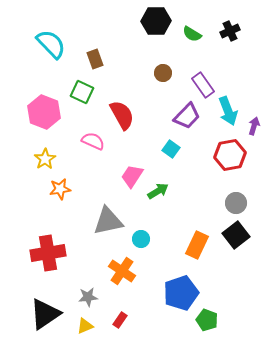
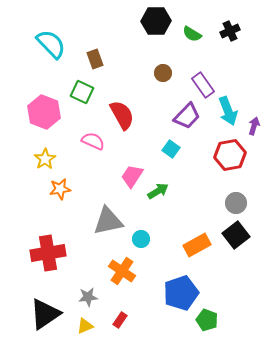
orange rectangle: rotated 36 degrees clockwise
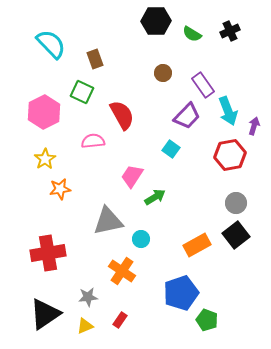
pink hexagon: rotated 12 degrees clockwise
pink semicircle: rotated 30 degrees counterclockwise
green arrow: moved 3 px left, 6 px down
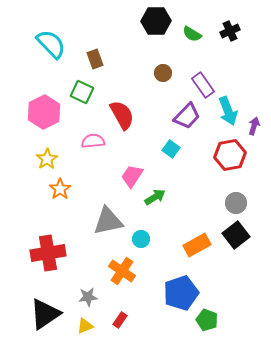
yellow star: moved 2 px right
orange star: rotated 25 degrees counterclockwise
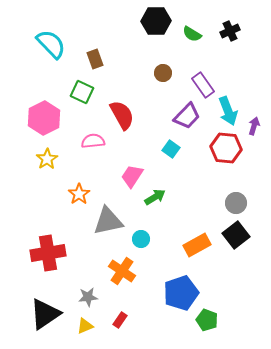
pink hexagon: moved 6 px down
red hexagon: moved 4 px left, 7 px up; rotated 16 degrees clockwise
orange star: moved 19 px right, 5 px down
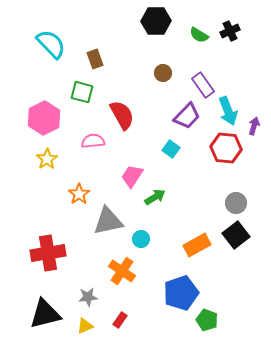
green semicircle: moved 7 px right, 1 px down
green square: rotated 10 degrees counterclockwise
black triangle: rotated 20 degrees clockwise
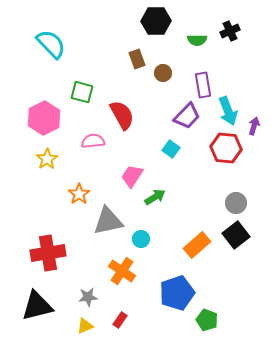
green semicircle: moved 2 px left, 5 px down; rotated 30 degrees counterclockwise
brown rectangle: moved 42 px right
purple rectangle: rotated 25 degrees clockwise
orange rectangle: rotated 12 degrees counterclockwise
blue pentagon: moved 4 px left
black triangle: moved 8 px left, 8 px up
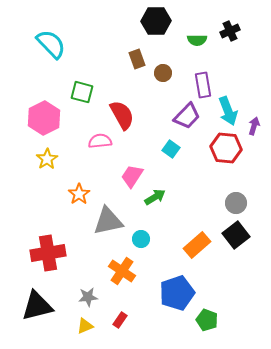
pink semicircle: moved 7 px right
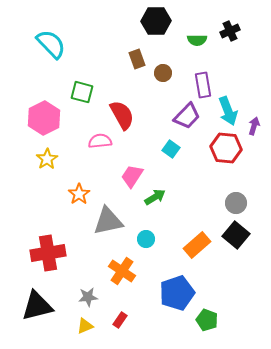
black square: rotated 12 degrees counterclockwise
cyan circle: moved 5 px right
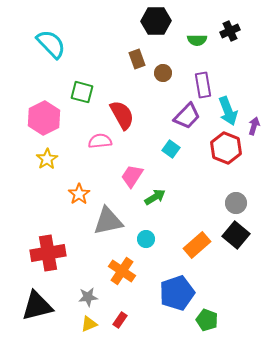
red hexagon: rotated 16 degrees clockwise
yellow triangle: moved 4 px right, 2 px up
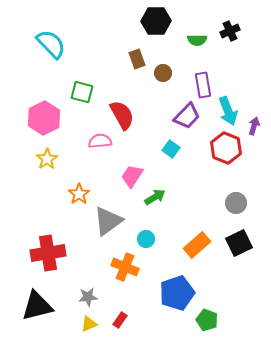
gray triangle: rotated 24 degrees counterclockwise
black square: moved 3 px right, 8 px down; rotated 24 degrees clockwise
orange cross: moved 3 px right, 4 px up; rotated 12 degrees counterclockwise
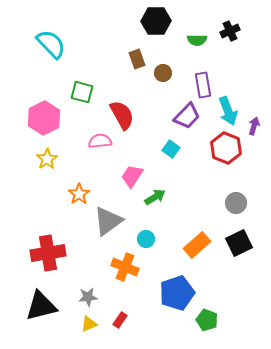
black triangle: moved 4 px right
